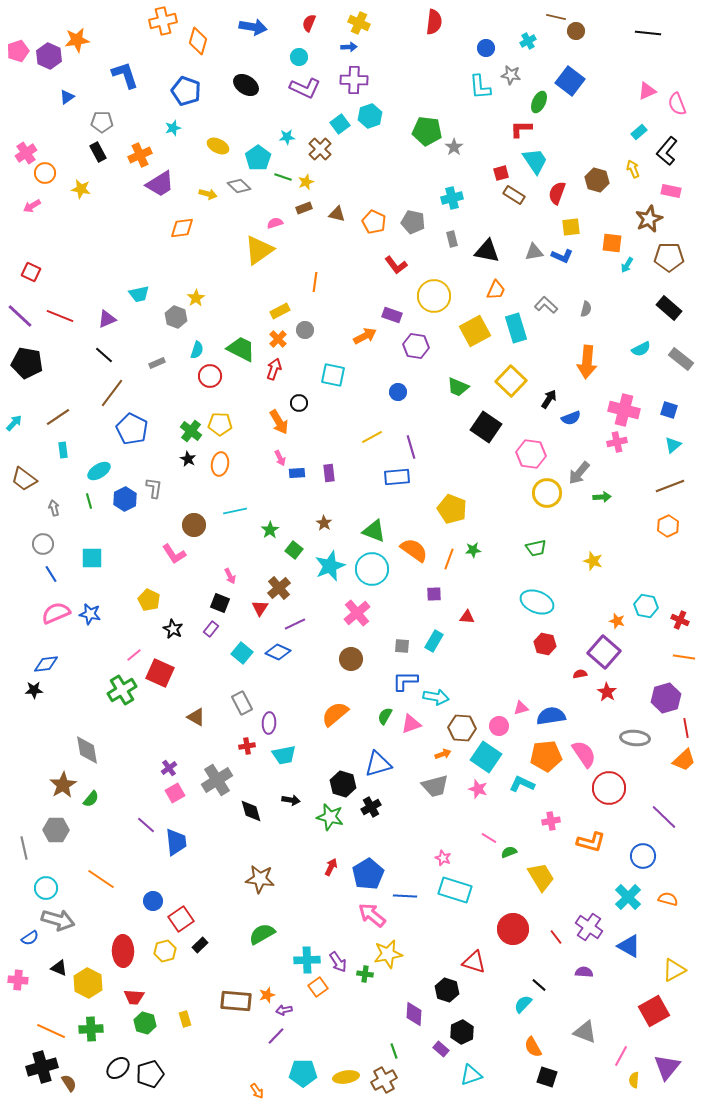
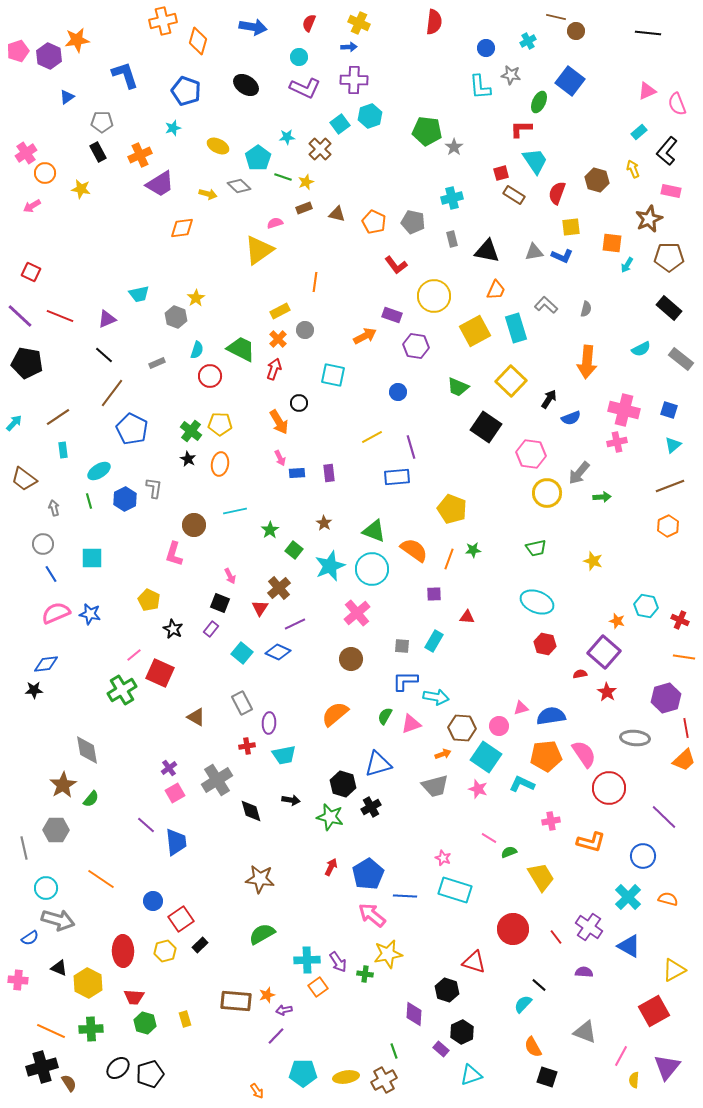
pink L-shape at (174, 554): rotated 50 degrees clockwise
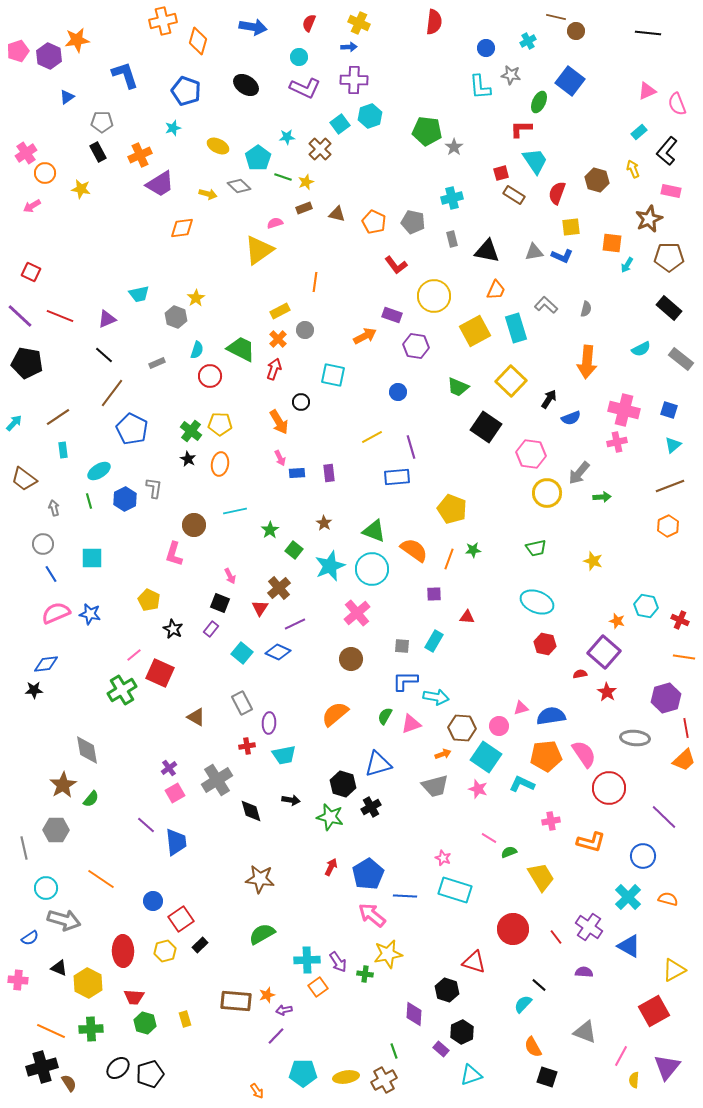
black circle at (299, 403): moved 2 px right, 1 px up
gray arrow at (58, 920): moved 6 px right
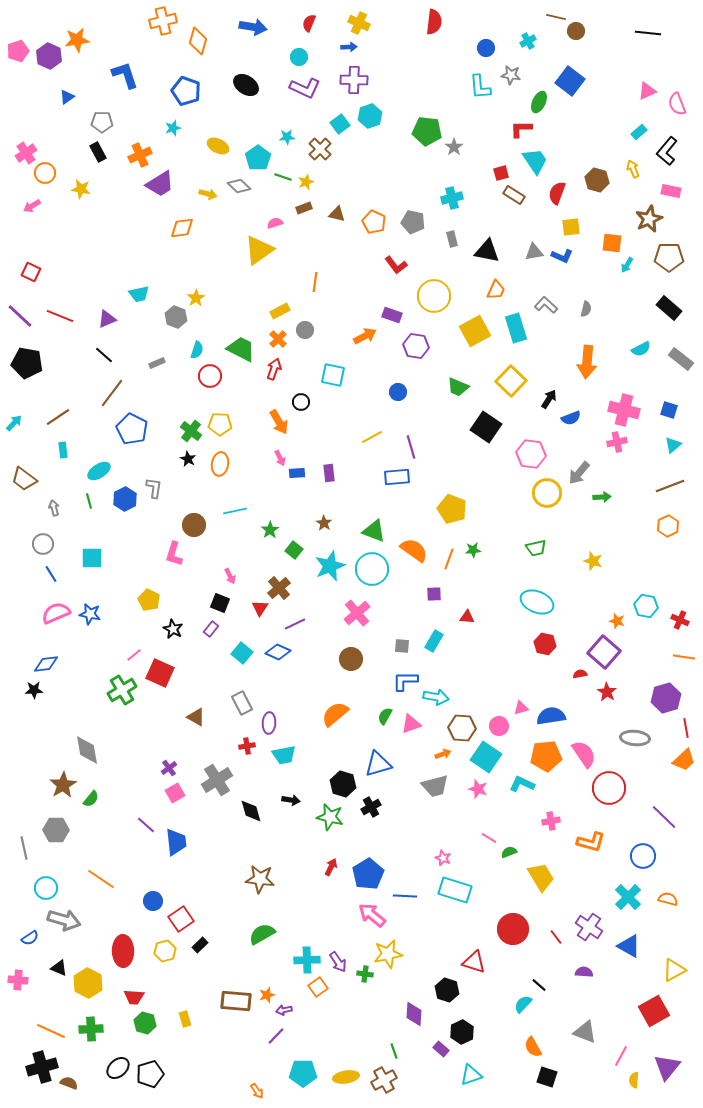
brown semicircle at (69, 1083): rotated 36 degrees counterclockwise
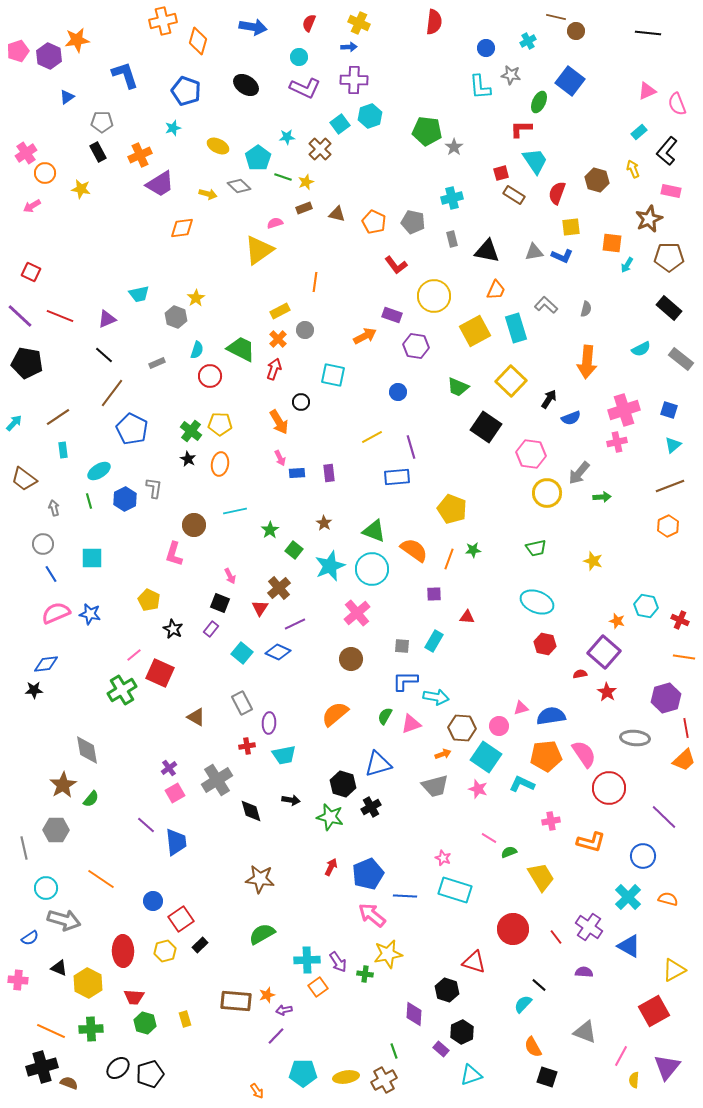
pink cross at (624, 410): rotated 32 degrees counterclockwise
blue pentagon at (368, 874): rotated 8 degrees clockwise
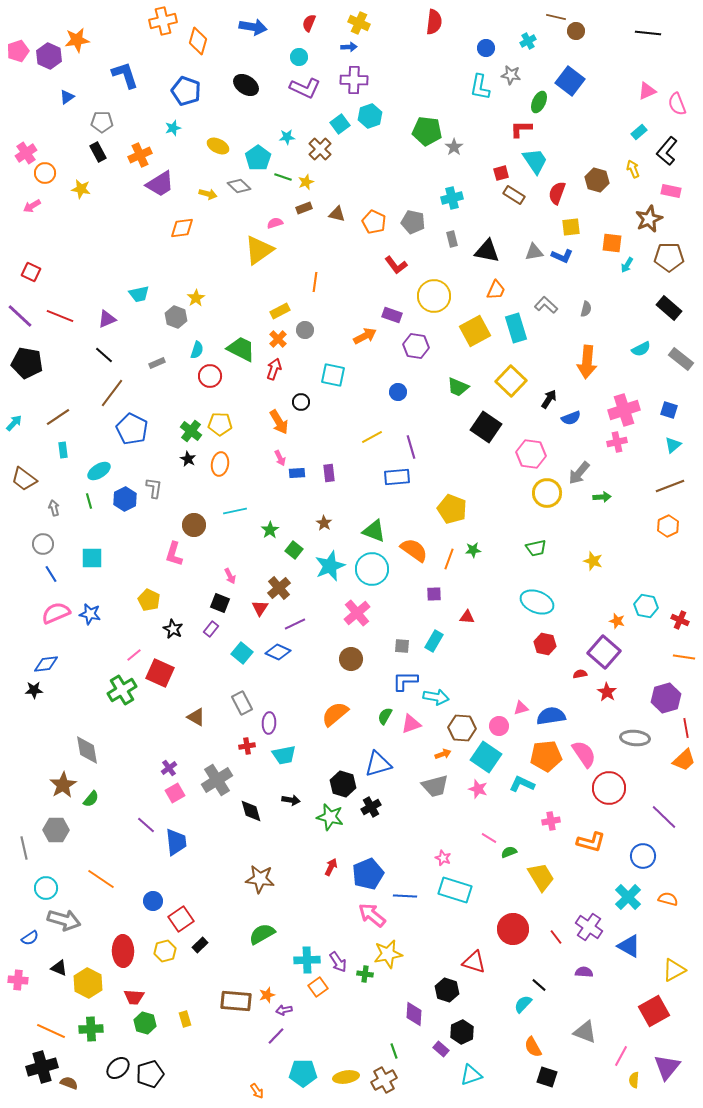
cyan L-shape at (480, 87): rotated 16 degrees clockwise
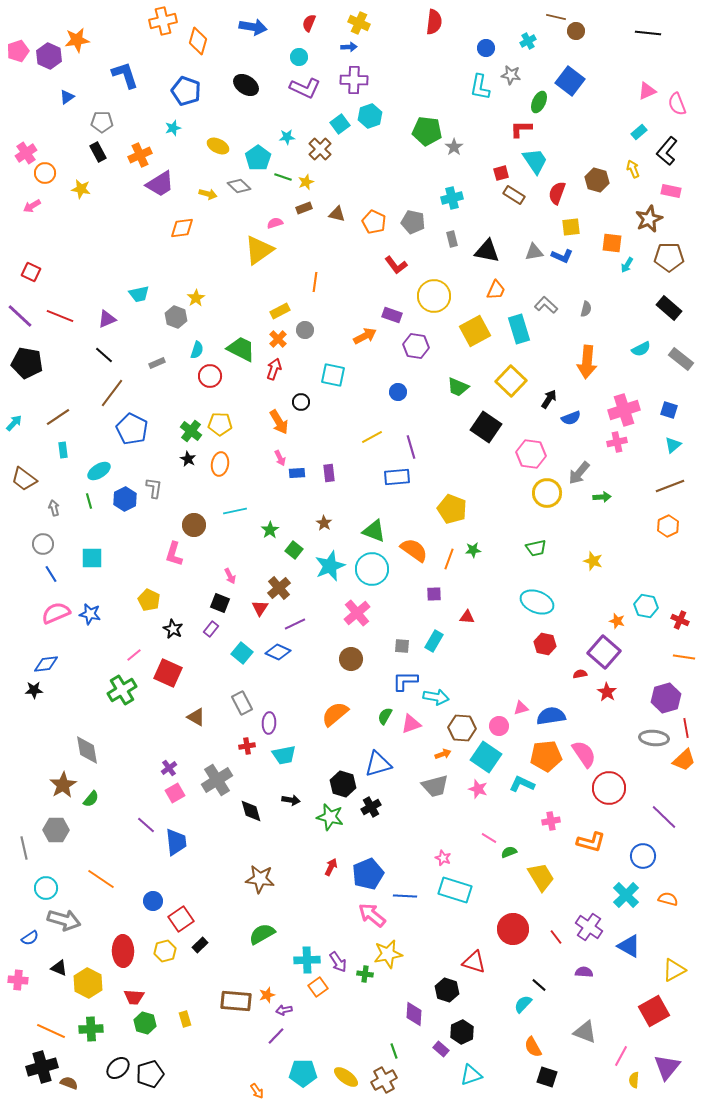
cyan rectangle at (516, 328): moved 3 px right, 1 px down
red square at (160, 673): moved 8 px right
gray ellipse at (635, 738): moved 19 px right
cyan cross at (628, 897): moved 2 px left, 2 px up
yellow ellipse at (346, 1077): rotated 45 degrees clockwise
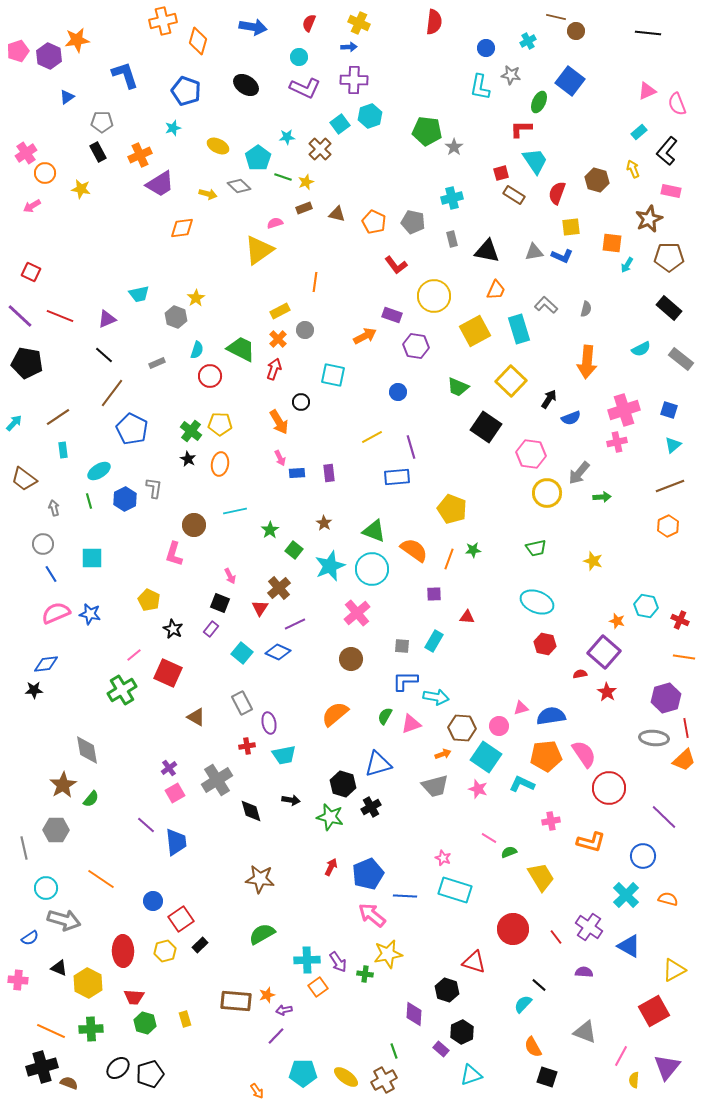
purple ellipse at (269, 723): rotated 15 degrees counterclockwise
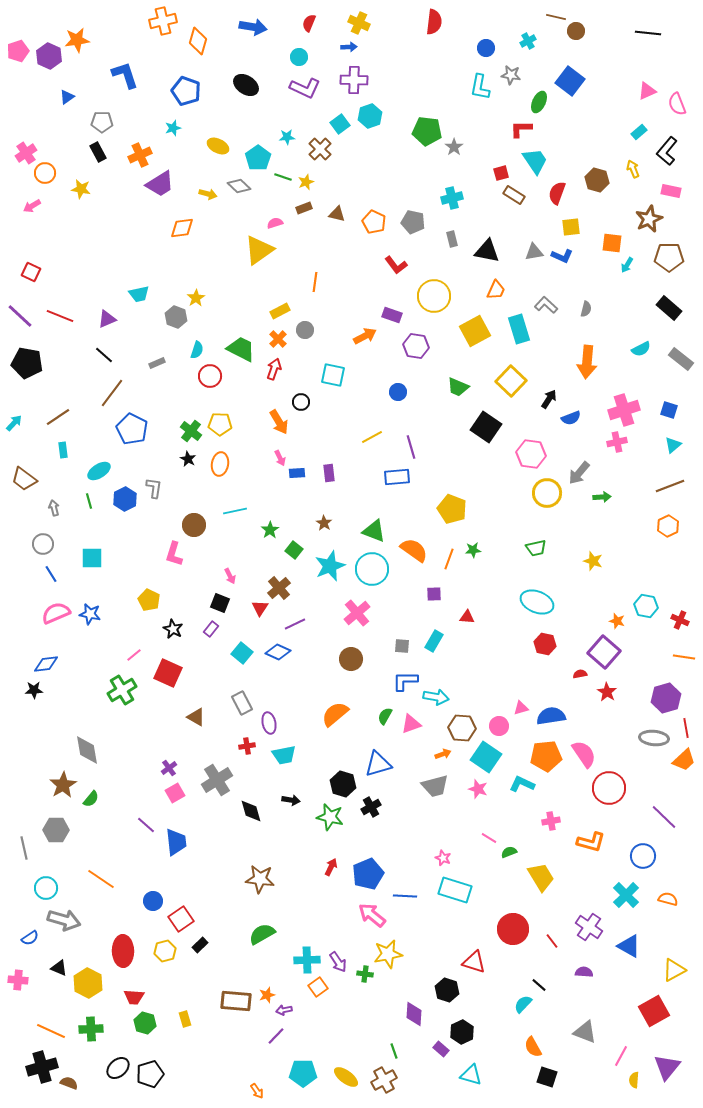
red line at (556, 937): moved 4 px left, 4 px down
cyan triangle at (471, 1075): rotated 35 degrees clockwise
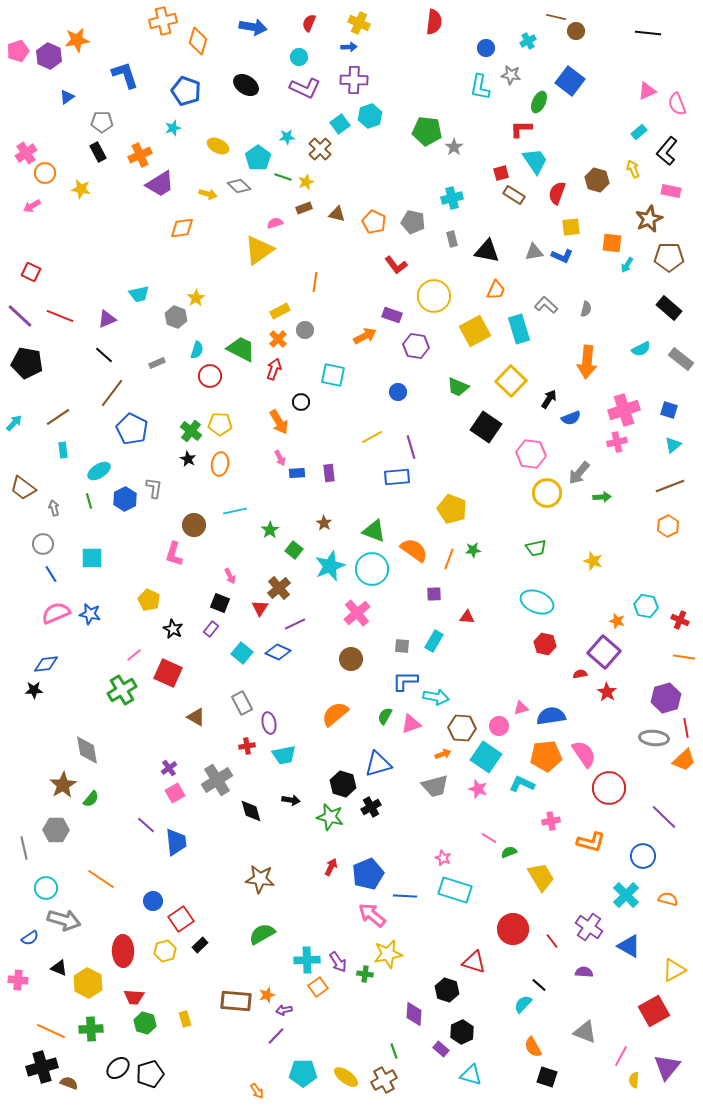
brown trapezoid at (24, 479): moved 1 px left, 9 px down
